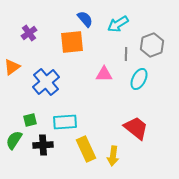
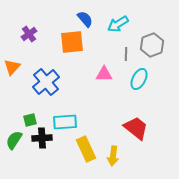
purple cross: moved 1 px down
orange triangle: rotated 12 degrees counterclockwise
black cross: moved 1 px left, 7 px up
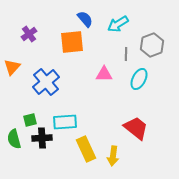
green semicircle: moved 1 px up; rotated 48 degrees counterclockwise
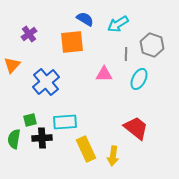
blue semicircle: rotated 18 degrees counterclockwise
gray hexagon: rotated 20 degrees counterclockwise
orange triangle: moved 2 px up
green semicircle: rotated 24 degrees clockwise
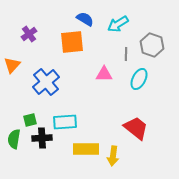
yellow rectangle: rotated 65 degrees counterclockwise
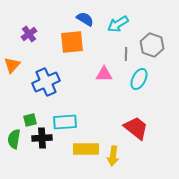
blue cross: rotated 16 degrees clockwise
